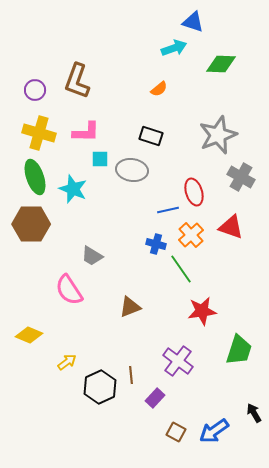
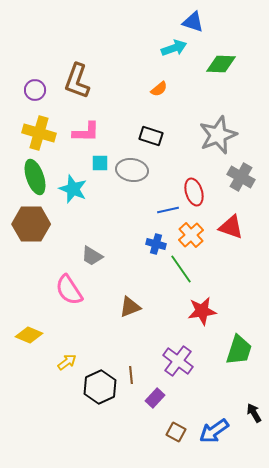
cyan square: moved 4 px down
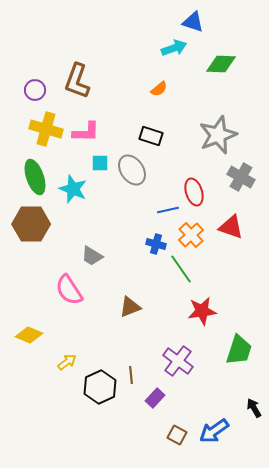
yellow cross: moved 7 px right, 4 px up
gray ellipse: rotated 48 degrees clockwise
black arrow: moved 5 px up
brown square: moved 1 px right, 3 px down
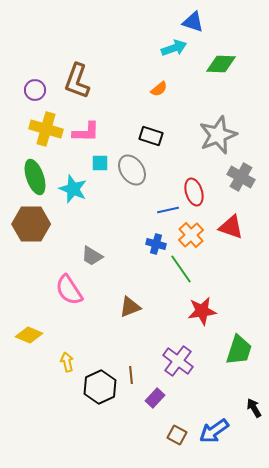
yellow arrow: rotated 66 degrees counterclockwise
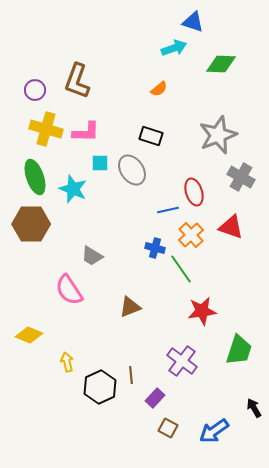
blue cross: moved 1 px left, 4 px down
purple cross: moved 4 px right
brown square: moved 9 px left, 7 px up
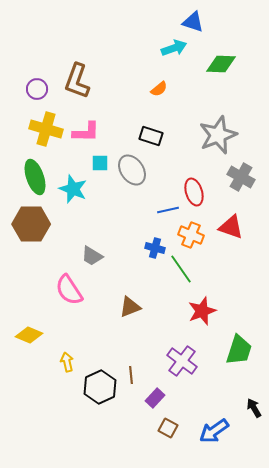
purple circle: moved 2 px right, 1 px up
orange cross: rotated 25 degrees counterclockwise
red star: rotated 12 degrees counterclockwise
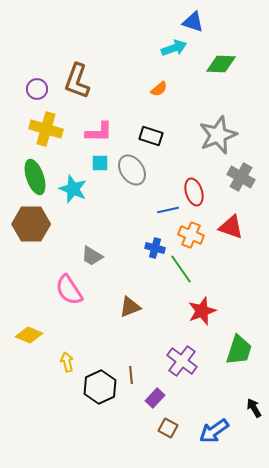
pink L-shape: moved 13 px right
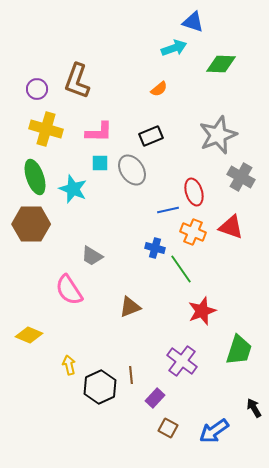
black rectangle: rotated 40 degrees counterclockwise
orange cross: moved 2 px right, 3 px up
yellow arrow: moved 2 px right, 3 px down
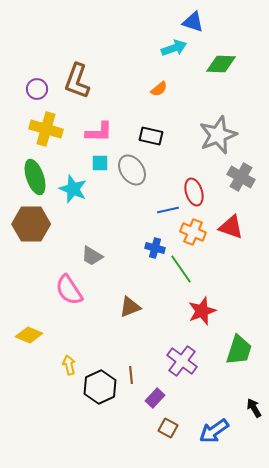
black rectangle: rotated 35 degrees clockwise
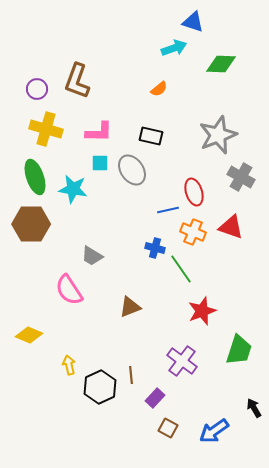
cyan star: rotated 12 degrees counterclockwise
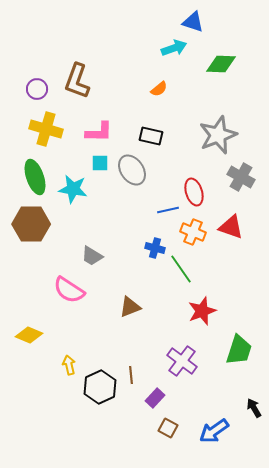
pink semicircle: rotated 24 degrees counterclockwise
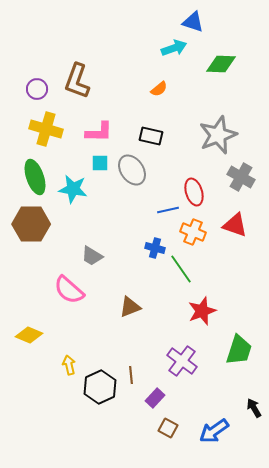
red triangle: moved 4 px right, 2 px up
pink semicircle: rotated 8 degrees clockwise
